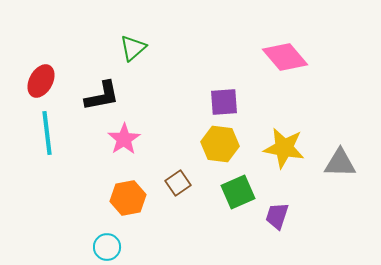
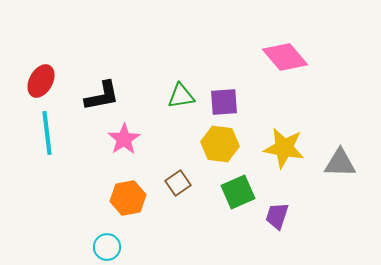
green triangle: moved 48 px right, 48 px down; rotated 32 degrees clockwise
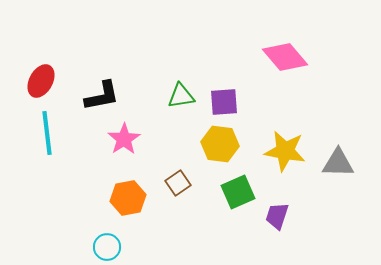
yellow star: moved 1 px right, 3 px down
gray triangle: moved 2 px left
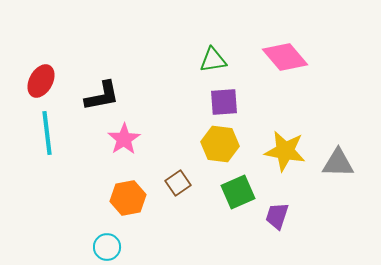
green triangle: moved 32 px right, 36 px up
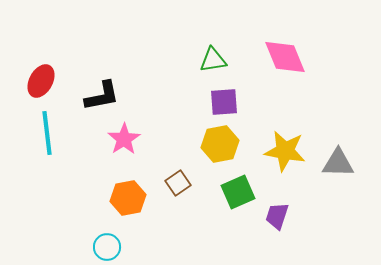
pink diamond: rotated 18 degrees clockwise
yellow hexagon: rotated 18 degrees counterclockwise
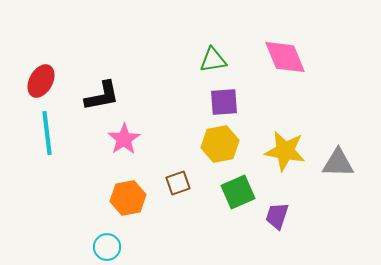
brown square: rotated 15 degrees clockwise
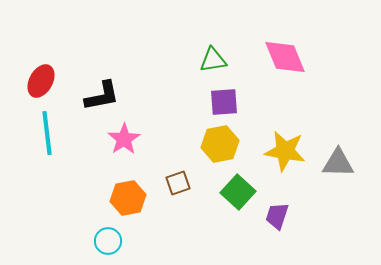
green square: rotated 24 degrees counterclockwise
cyan circle: moved 1 px right, 6 px up
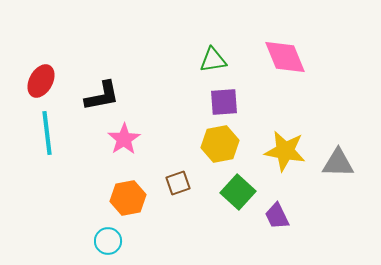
purple trapezoid: rotated 44 degrees counterclockwise
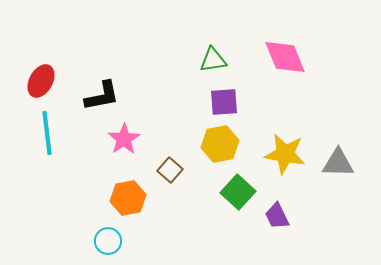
yellow star: moved 3 px down
brown square: moved 8 px left, 13 px up; rotated 30 degrees counterclockwise
